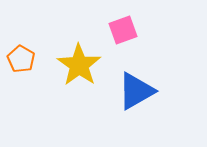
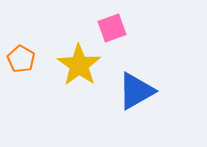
pink square: moved 11 px left, 2 px up
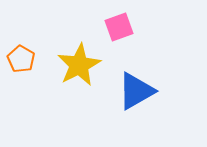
pink square: moved 7 px right, 1 px up
yellow star: rotated 9 degrees clockwise
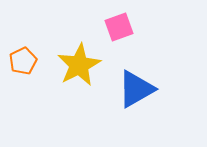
orange pentagon: moved 2 px right, 2 px down; rotated 16 degrees clockwise
blue triangle: moved 2 px up
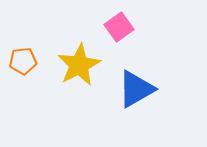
pink square: rotated 16 degrees counterclockwise
orange pentagon: rotated 20 degrees clockwise
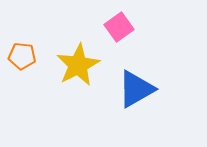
orange pentagon: moved 1 px left, 5 px up; rotated 12 degrees clockwise
yellow star: moved 1 px left
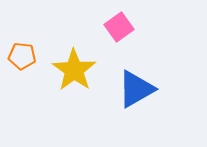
yellow star: moved 4 px left, 5 px down; rotated 9 degrees counterclockwise
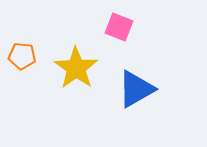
pink square: rotated 32 degrees counterclockwise
yellow star: moved 2 px right, 2 px up
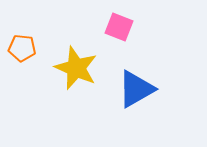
orange pentagon: moved 8 px up
yellow star: rotated 12 degrees counterclockwise
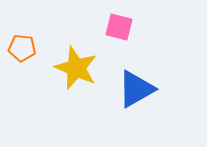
pink square: rotated 8 degrees counterclockwise
